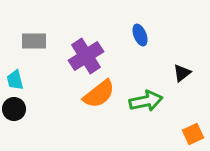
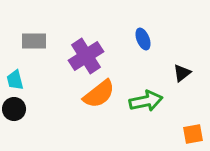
blue ellipse: moved 3 px right, 4 px down
orange square: rotated 15 degrees clockwise
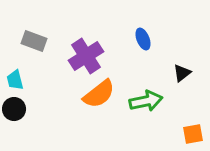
gray rectangle: rotated 20 degrees clockwise
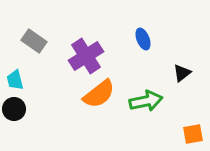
gray rectangle: rotated 15 degrees clockwise
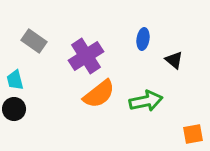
blue ellipse: rotated 30 degrees clockwise
black triangle: moved 8 px left, 13 px up; rotated 42 degrees counterclockwise
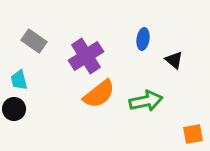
cyan trapezoid: moved 4 px right
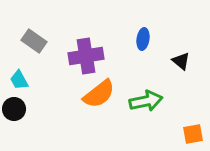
purple cross: rotated 24 degrees clockwise
black triangle: moved 7 px right, 1 px down
cyan trapezoid: rotated 15 degrees counterclockwise
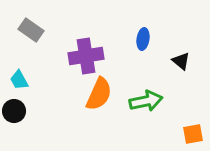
gray rectangle: moved 3 px left, 11 px up
orange semicircle: rotated 28 degrees counterclockwise
black circle: moved 2 px down
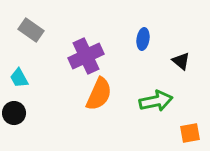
purple cross: rotated 16 degrees counterclockwise
cyan trapezoid: moved 2 px up
green arrow: moved 10 px right
black circle: moved 2 px down
orange square: moved 3 px left, 1 px up
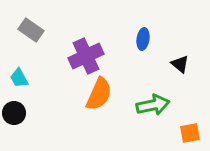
black triangle: moved 1 px left, 3 px down
green arrow: moved 3 px left, 4 px down
